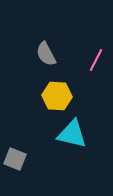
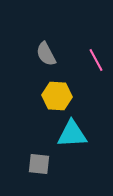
pink line: rotated 55 degrees counterclockwise
cyan triangle: rotated 16 degrees counterclockwise
gray square: moved 24 px right, 5 px down; rotated 15 degrees counterclockwise
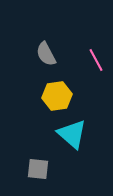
yellow hexagon: rotated 12 degrees counterclockwise
cyan triangle: rotated 44 degrees clockwise
gray square: moved 1 px left, 5 px down
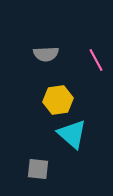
gray semicircle: rotated 65 degrees counterclockwise
yellow hexagon: moved 1 px right, 4 px down
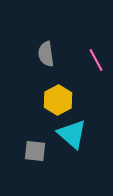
gray semicircle: rotated 85 degrees clockwise
yellow hexagon: rotated 20 degrees counterclockwise
gray square: moved 3 px left, 18 px up
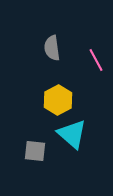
gray semicircle: moved 6 px right, 6 px up
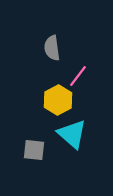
pink line: moved 18 px left, 16 px down; rotated 65 degrees clockwise
gray square: moved 1 px left, 1 px up
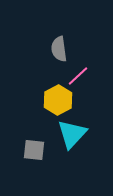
gray semicircle: moved 7 px right, 1 px down
pink line: rotated 10 degrees clockwise
cyan triangle: rotated 32 degrees clockwise
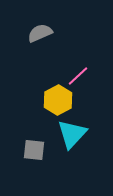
gray semicircle: moved 19 px left, 16 px up; rotated 75 degrees clockwise
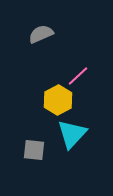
gray semicircle: moved 1 px right, 1 px down
